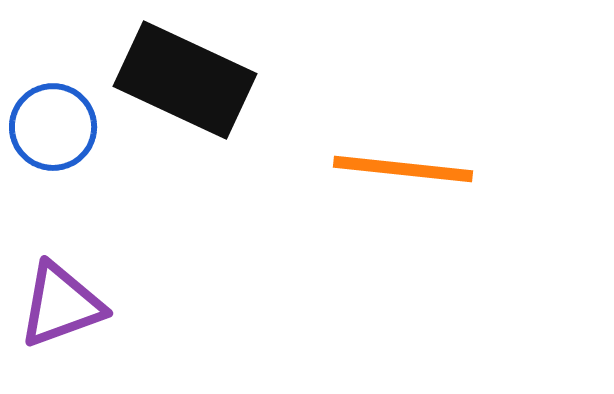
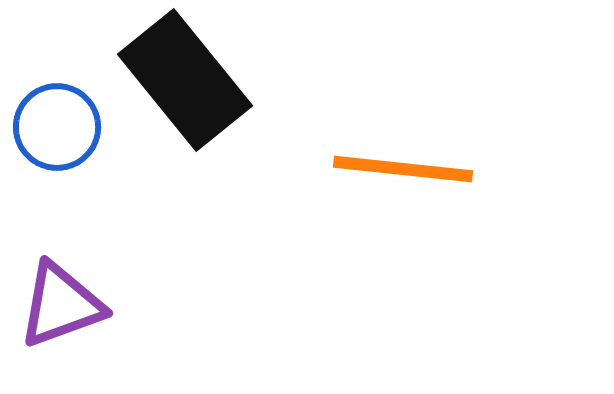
black rectangle: rotated 26 degrees clockwise
blue circle: moved 4 px right
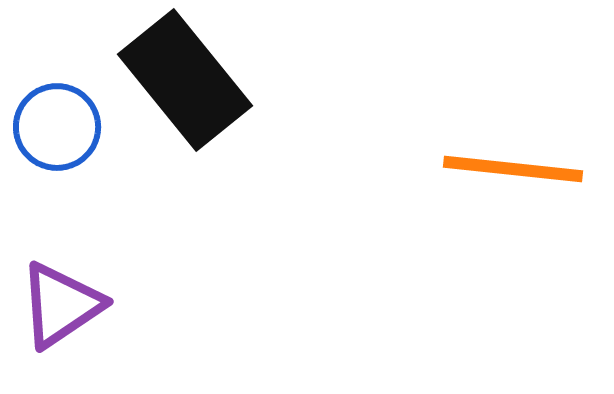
orange line: moved 110 px right
purple triangle: rotated 14 degrees counterclockwise
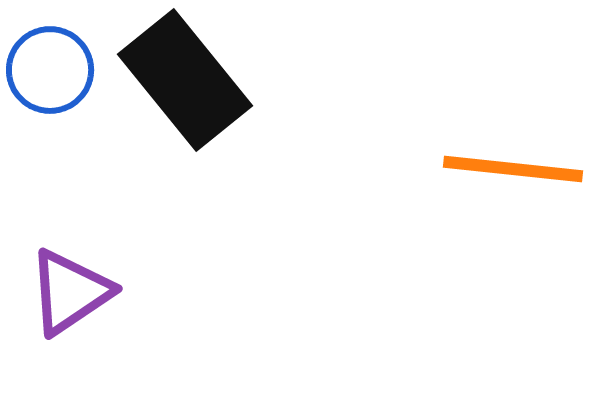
blue circle: moved 7 px left, 57 px up
purple triangle: moved 9 px right, 13 px up
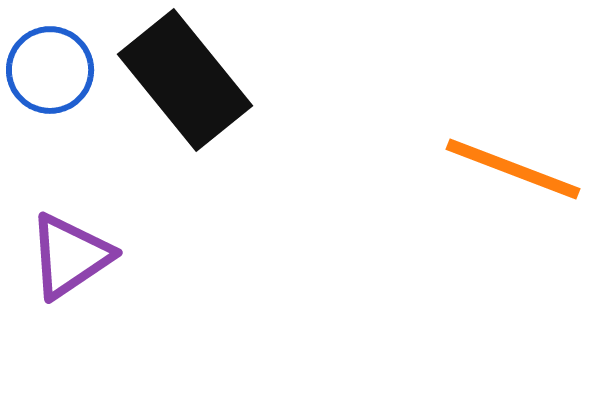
orange line: rotated 15 degrees clockwise
purple triangle: moved 36 px up
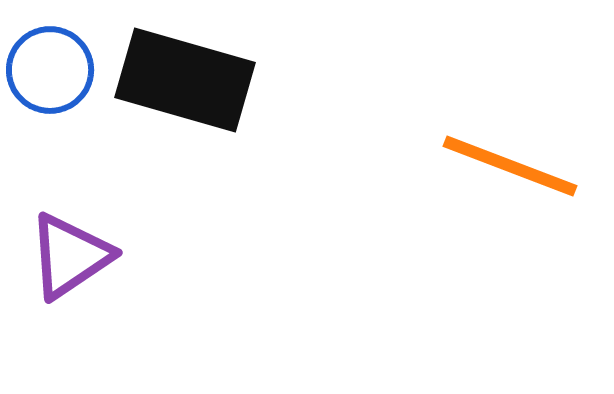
black rectangle: rotated 35 degrees counterclockwise
orange line: moved 3 px left, 3 px up
